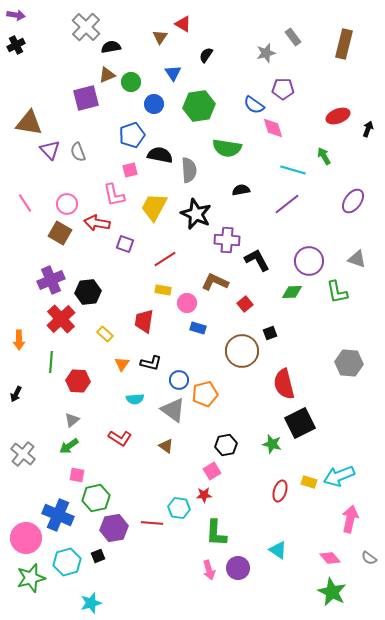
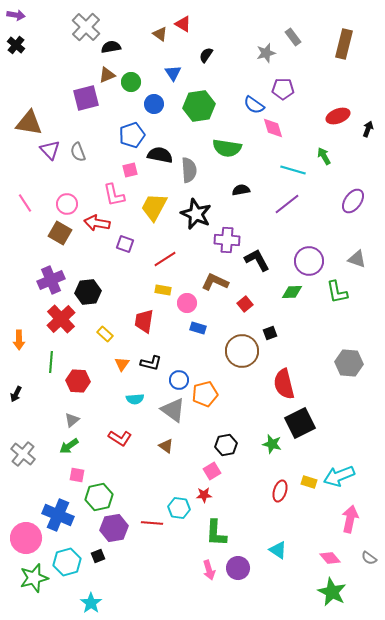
brown triangle at (160, 37): moved 3 px up; rotated 28 degrees counterclockwise
black cross at (16, 45): rotated 24 degrees counterclockwise
green hexagon at (96, 498): moved 3 px right, 1 px up
green star at (31, 578): moved 3 px right
cyan star at (91, 603): rotated 20 degrees counterclockwise
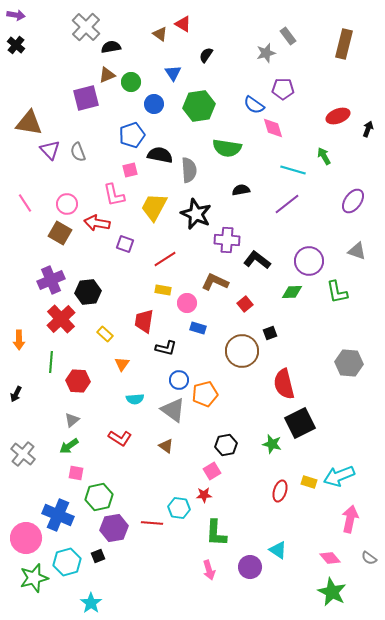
gray rectangle at (293, 37): moved 5 px left, 1 px up
gray triangle at (357, 259): moved 8 px up
black L-shape at (257, 260): rotated 24 degrees counterclockwise
black L-shape at (151, 363): moved 15 px right, 15 px up
pink square at (77, 475): moved 1 px left, 2 px up
purple circle at (238, 568): moved 12 px right, 1 px up
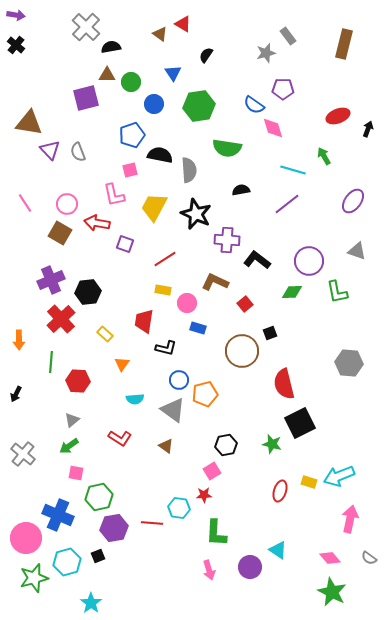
brown triangle at (107, 75): rotated 24 degrees clockwise
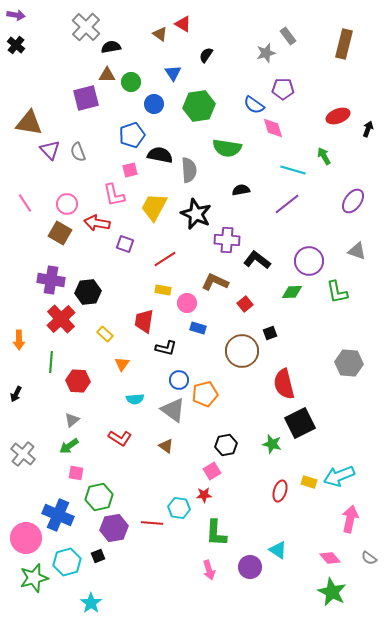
purple cross at (51, 280): rotated 32 degrees clockwise
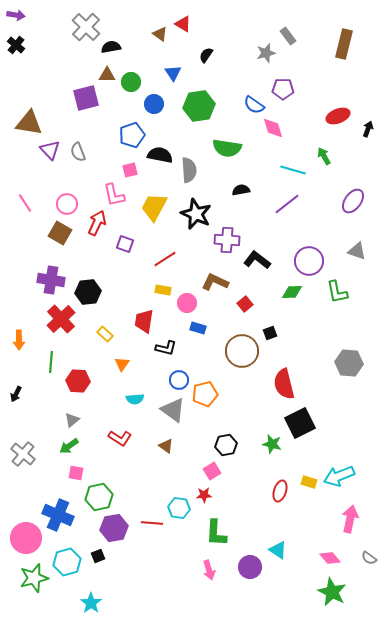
red arrow at (97, 223): rotated 105 degrees clockwise
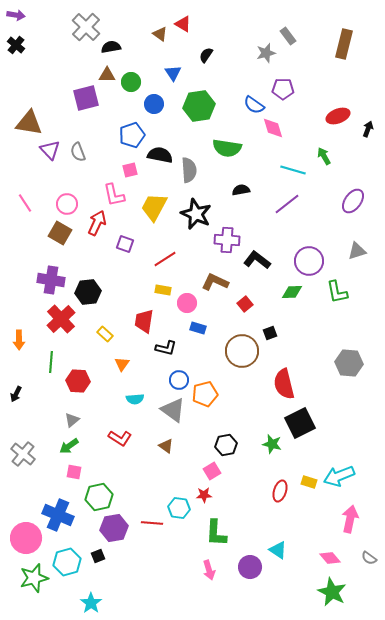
gray triangle at (357, 251): rotated 36 degrees counterclockwise
pink square at (76, 473): moved 2 px left, 1 px up
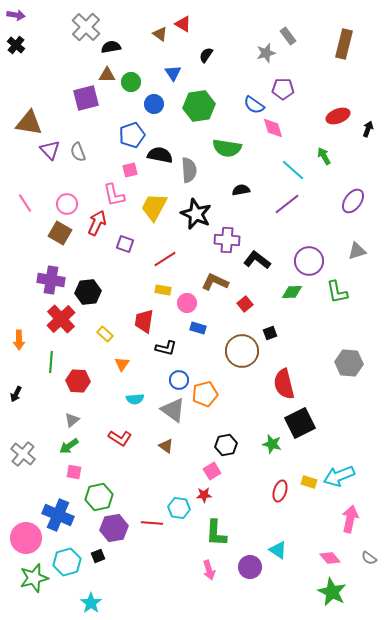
cyan line at (293, 170): rotated 25 degrees clockwise
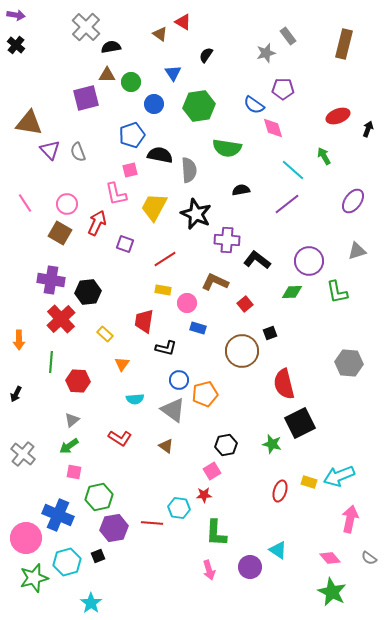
red triangle at (183, 24): moved 2 px up
pink L-shape at (114, 195): moved 2 px right, 1 px up
